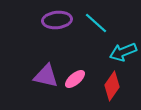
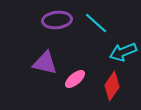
purple triangle: moved 1 px left, 13 px up
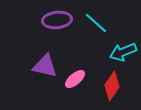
purple triangle: moved 3 px down
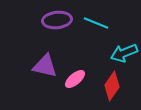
cyan line: rotated 20 degrees counterclockwise
cyan arrow: moved 1 px right, 1 px down
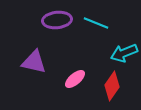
purple triangle: moved 11 px left, 4 px up
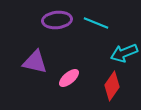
purple triangle: moved 1 px right
pink ellipse: moved 6 px left, 1 px up
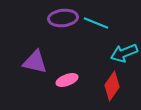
purple ellipse: moved 6 px right, 2 px up
pink ellipse: moved 2 px left, 2 px down; rotated 20 degrees clockwise
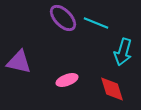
purple ellipse: rotated 52 degrees clockwise
cyan arrow: moved 1 px left, 1 px up; rotated 52 degrees counterclockwise
purple triangle: moved 16 px left
red diamond: moved 3 px down; rotated 52 degrees counterclockwise
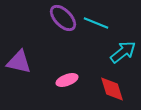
cyan arrow: rotated 144 degrees counterclockwise
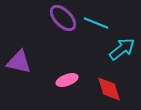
cyan arrow: moved 1 px left, 3 px up
red diamond: moved 3 px left
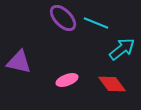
red diamond: moved 3 px right, 5 px up; rotated 20 degrees counterclockwise
